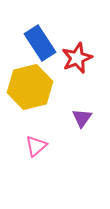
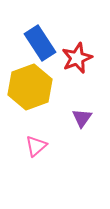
yellow hexagon: rotated 6 degrees counterclockwise
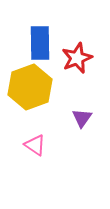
blue rectangle: rotated 32 degrees clockwise
pink triangle: moved 1 px left, 1 px up; rotated 45 degrees counterclockwise
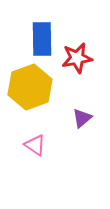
blue rectangle: moved 2 px right, 4 px up
red star: rotated 12 degrees clockwise
purple triangle: rotated 15 degrees clockwise
